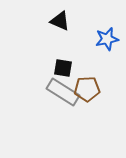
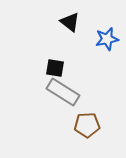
black triangle: moved 10 px right, 1 px down; rotated 15 degrees clockwise
black square: moved 8 px left
brown pentagon: moved 36 px down
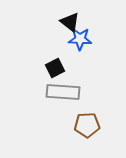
blue star: moved 27 px left; rotated 15 degrees clockwise
black square: rotated 36 degrees counterclockwise
gray rectangle: rotated 28 degrees counterclockwise
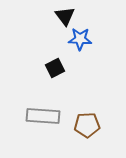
black triangle: moved 5 px left, 6 px up; rotated 15 degrees clockwise
gray rectangle: moved 20 px left, 24 px down
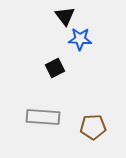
gray rectangle: moved 1 px down
brown pentagon: moved 6 px right, 2 px down
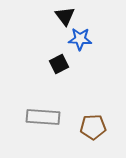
black square: moved 4 px right, 4 px up
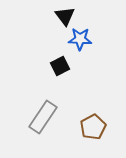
black square: moved 1 px right, 2 px down
gray rectangle: rotated 60 degrees counterclockwise
brown pentagon: rotated 25 degrees counterclockwise
